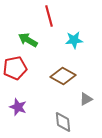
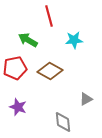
brown diamond: moved 13 px left, 5 px up
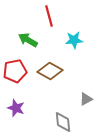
red pentagon: moved 3 px down
purple star: moved 2 px left, 1 px down
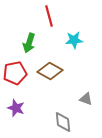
green arrow: moved 1 px right, 3 px down; rotated 102 degrees counterclockwise
red pentagon: moved 2 px down
gray triangle: rotated 48 degrees clockwise
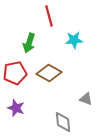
brown diamond: moved 1 px left, 2 px down
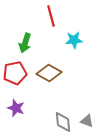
red line: moved 2 px right
green arrow: moved 4 px left
gray triangle: moved 1 px right, 22 px down
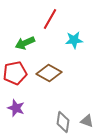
red line: moved 1 px left, 3 px down; rotated 45 degrees clockwise
green arrow: rotated 48 degrees clockwise
gray diamond: rotated 15 degrees clockwise
